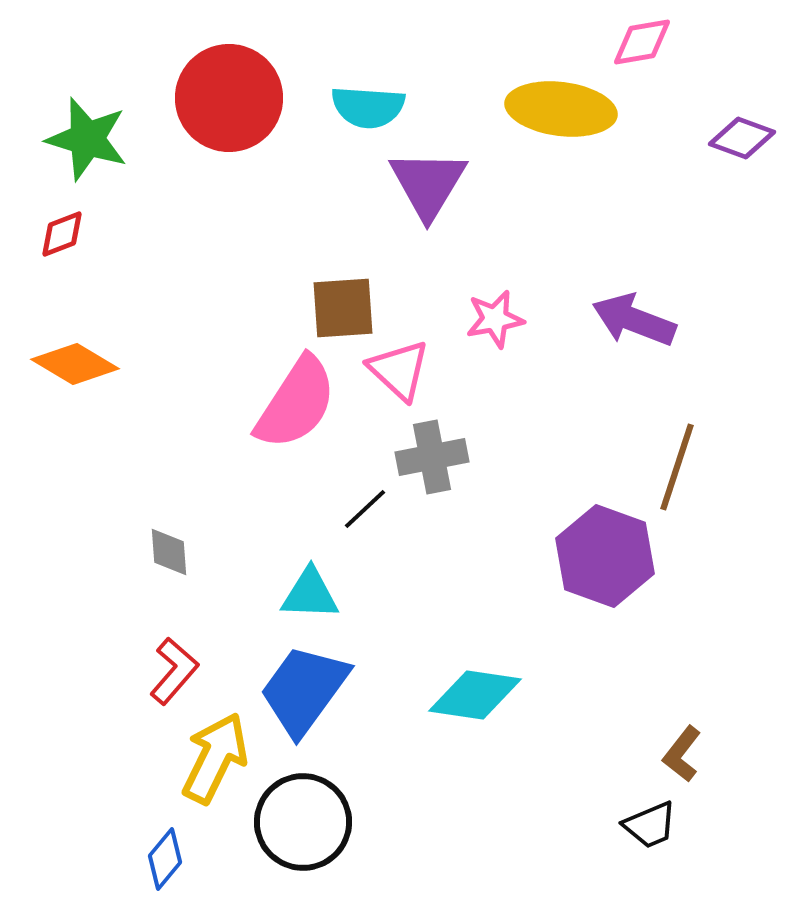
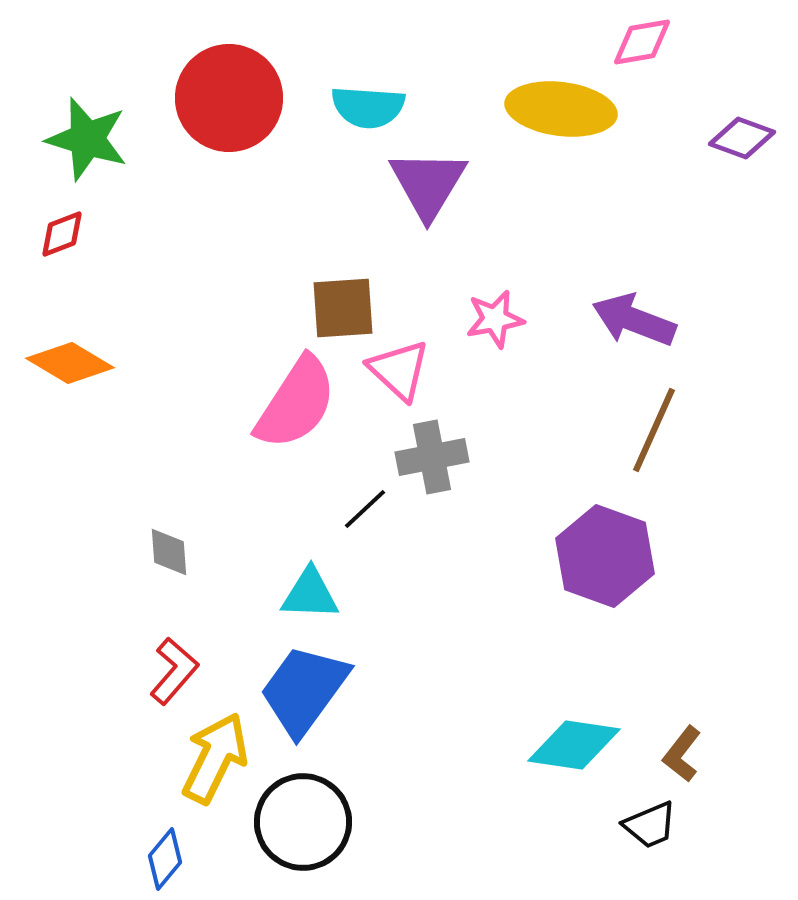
orange diamond: moved 5 px left, 1 px up
brown line: moved 23 px left, 37 px up; rotated 6 degrees clockwise
cyan diamond: moved 99 px right, 50 px down
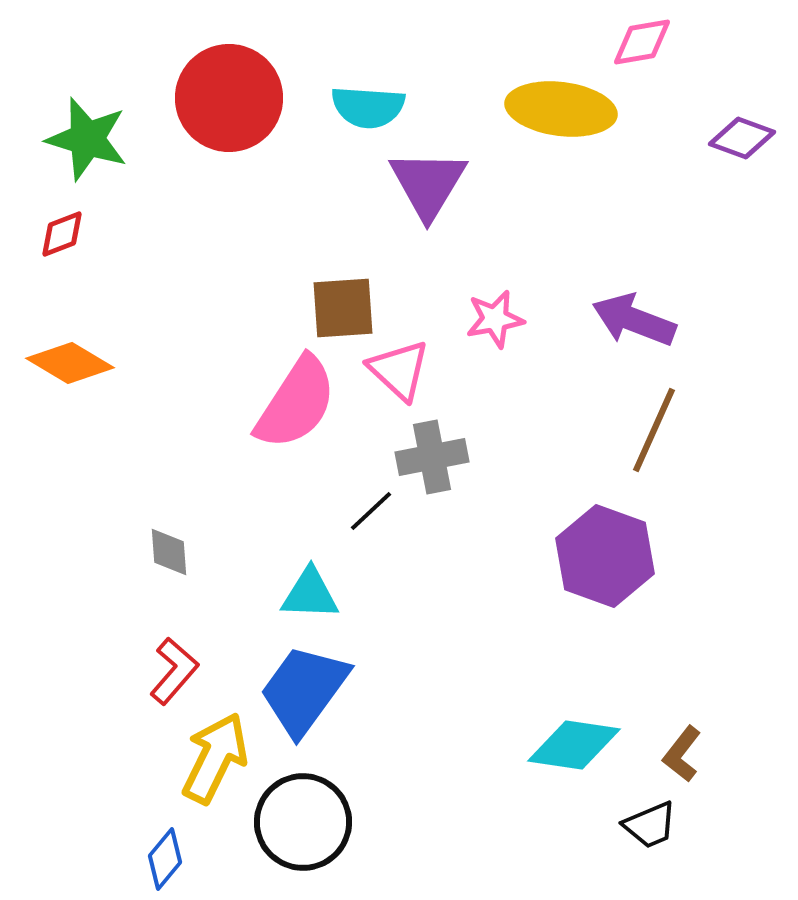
black line: moved 6 px right, 2 px down
